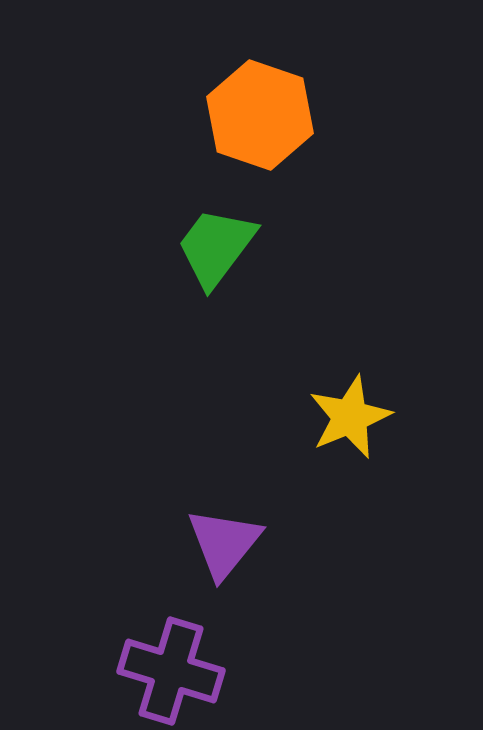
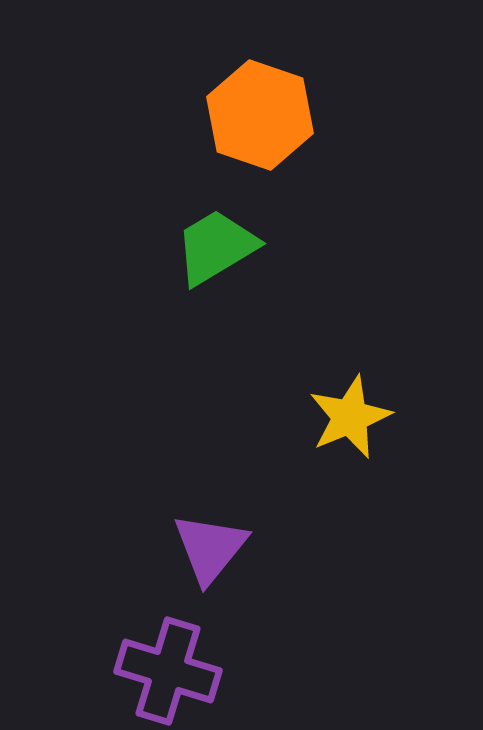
green trapezoid: rotated 22 degrees clockwise
purple triangle: moved 14 px left, 5 px down
purple cross: moved 3 px left
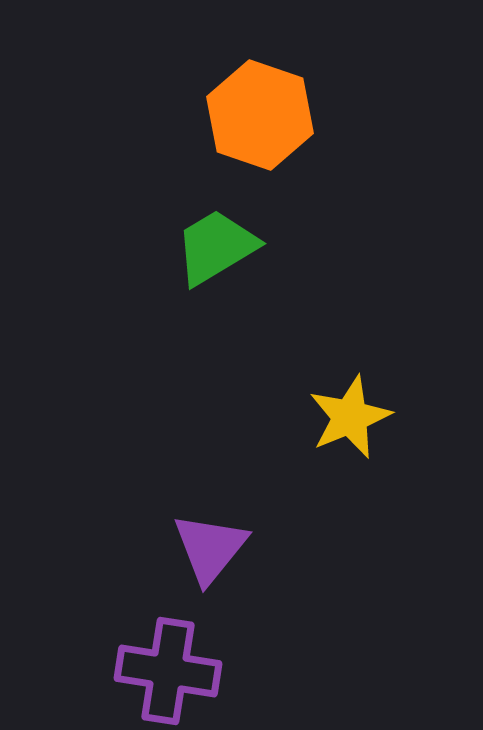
purple cross: rotated 8 degrees counterclockwise
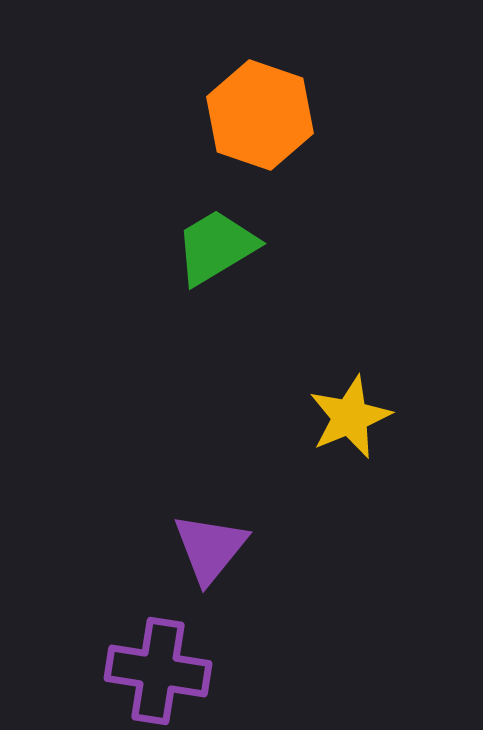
purple cross: moved 10 px left
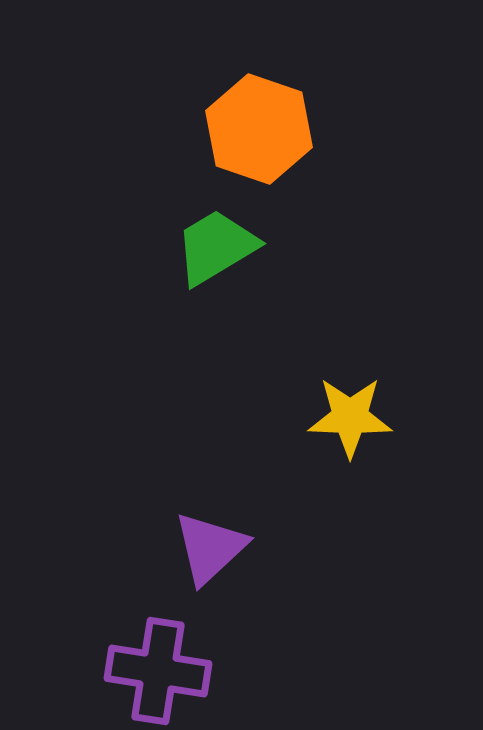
orange hexagon: moved 1 px left, 14 px down
yellow star: rotated 24 degrees clockwise
purple triangle: rotated 8 degrees clockwise
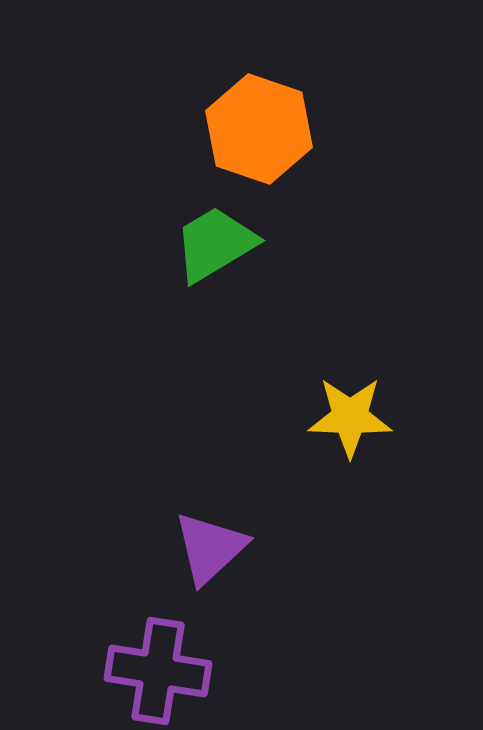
green trapezoid: moved 1 px left, 3 px up
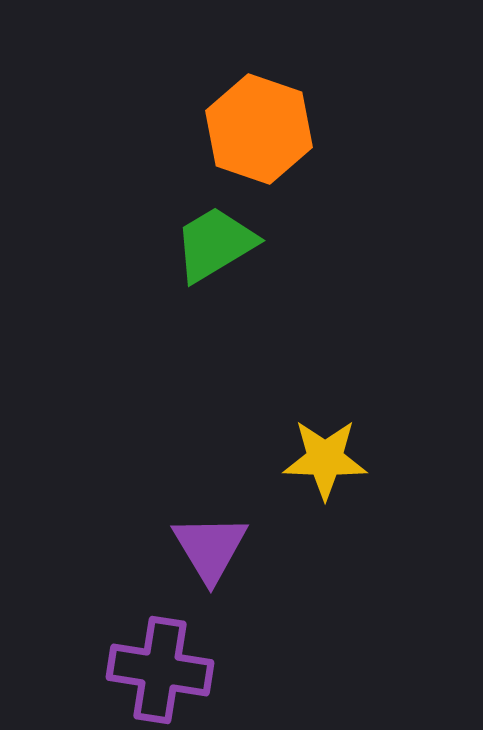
yellow star: moved 25 px left, 42 px down
purple triangle: rotated 18 degrees counterclockwise
purple cross: moved 2 px right, 1 px up
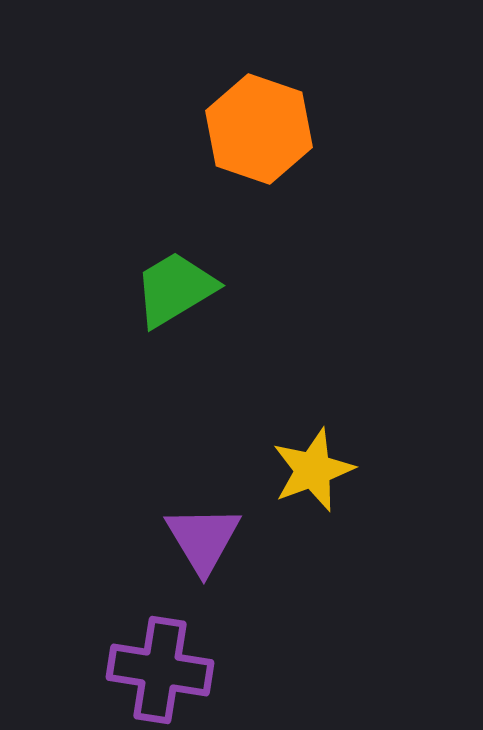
green trapezoid: moved 40 px left, 45 px down
yellow star: moved 12 px left, 11 px down; rotated 22 degrees counterclockwise
purple triangle: moved 7 px left, 9 px up
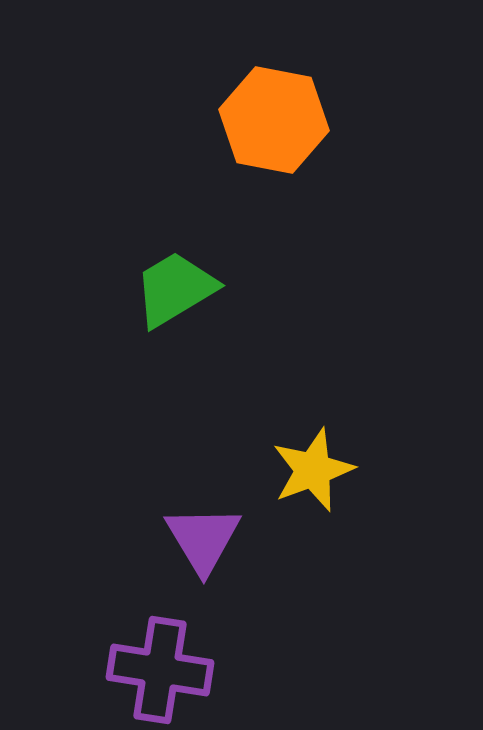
orange hexagon: moved 15 px right, 9 px up; rotated 8 degrees counterclockwise
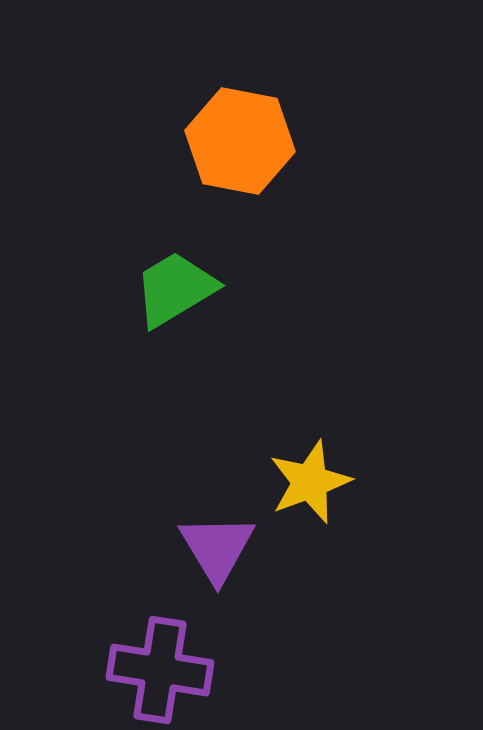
orange hexagon: moved 34 px left, 21 px down
yellow star: moved 3 px left, 12 px down
purple triangle: moved 14 px right, 9 px down
